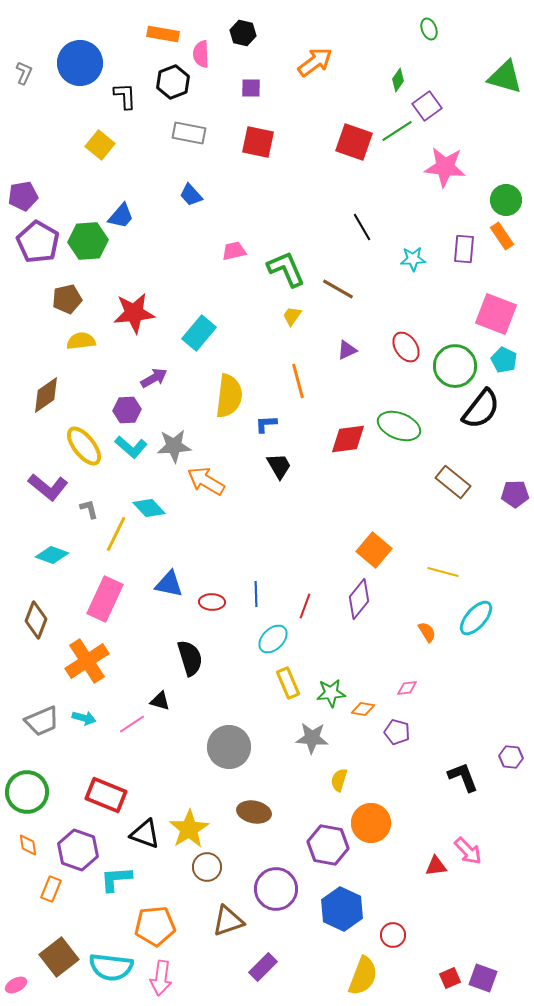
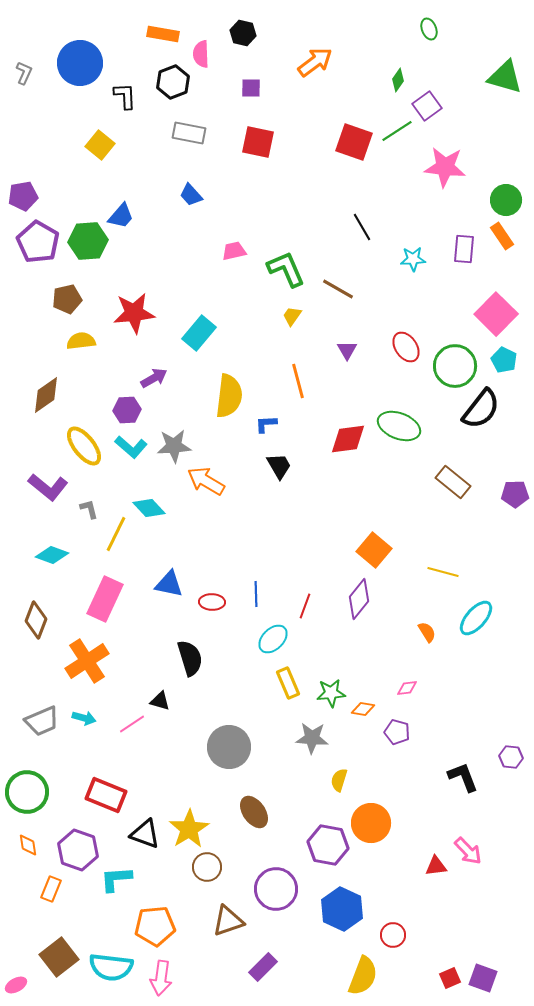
pink square at (496, 314): rotated 24 degrees clockwise
purple triangle at (347, 350): rotated 35 degrees counterclockwise
brown ellipse at (254, 812): rotated 44 degrees clockwise
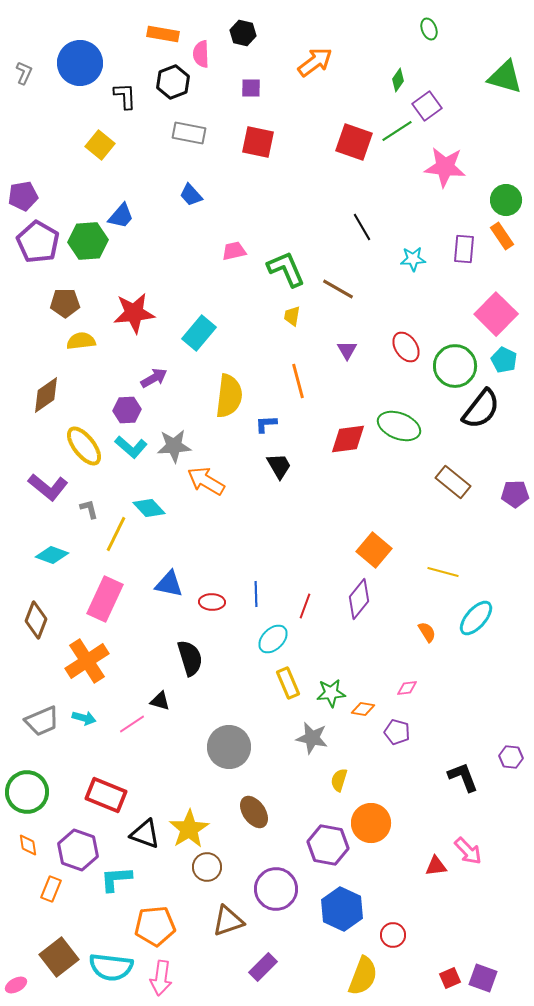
brown pentagon at (67, 299): moved 2 px left, 4 px down; rotated 12 degrees clockwise
yellow trapezoid at (292, 316): rotated 25 degrees counterclockwise
gray star at (312, 738): rotated 8 degrees clockwise
